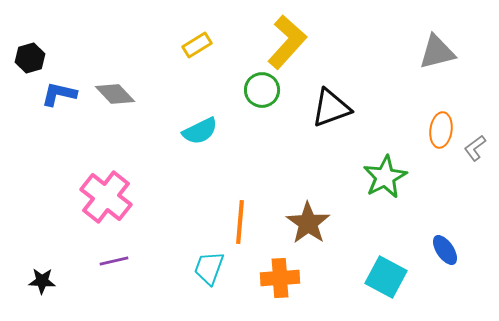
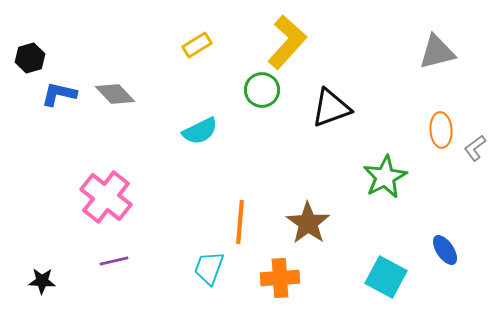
orange ellipse: rotated 12 degrees counterclockwise
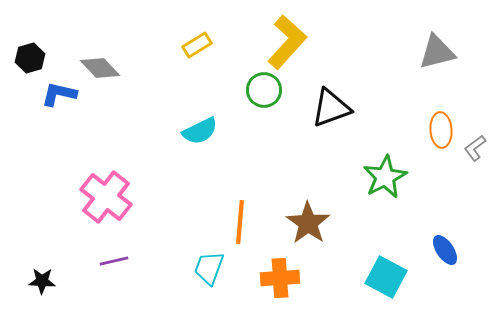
green circle: moved 2 px right
gray diamond: moved 15 px left, 26 px up
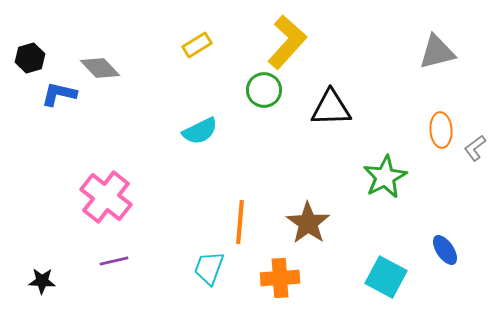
black triangle: rotated 18 degrees clockwise
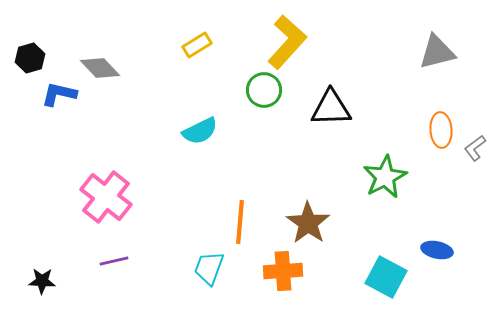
blue ellipse: moved 8 px left; rotated 44 degrees counterclockwise
orange cross: moved 3 px right, 7 px up
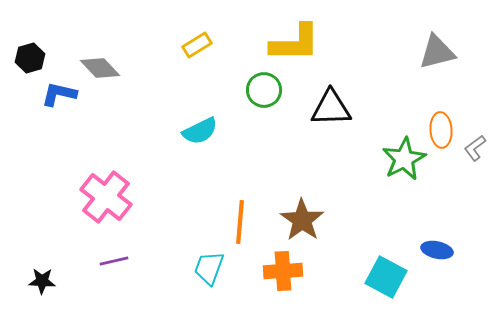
yellow L-shape: moved 8 px right, 1 px down; rotated 48 degrees clockwise
green star: moved 19 px right, 18 px up
brown star: moved 6 px left, 3 px up
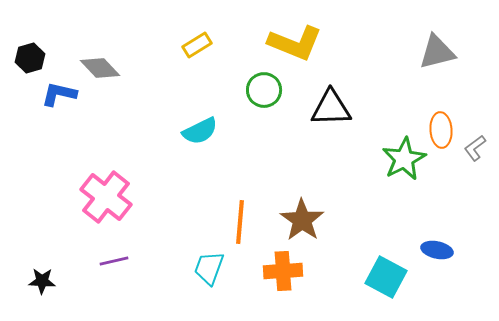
yellow L-shape: rotated 22 degrees clockwise
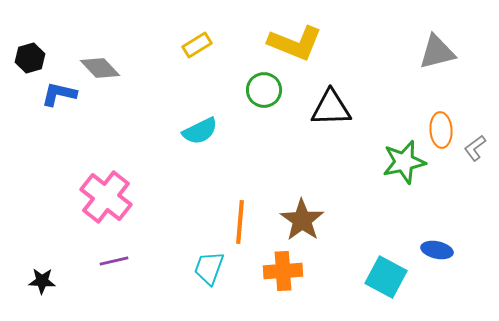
green star: moved 3 px down; rotated 15 degrees clockwise
